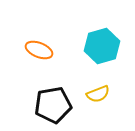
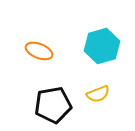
orange ellipse: moved 1 px down
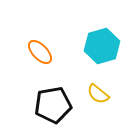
orange ellipse: moved 1 px right, 1 px down; rotated 24 degrees clockwise
yellow semicircle: rotated 60 degrees clockwise
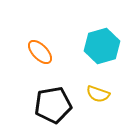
yellow semicircle: rotated 20 degrees counterclockwise
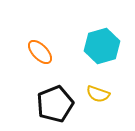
black pentagon: moved 2 px right, 1 px up; rotated 12 degrees counterclockwise
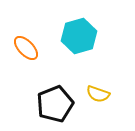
cyan hexagon: moved 23 px left, 10 px up
orange ellipse: moved 14 px left, 4 px up
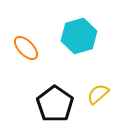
yellow semicircle: rotated 120 degrees clockwise
black pentagon: rotated 15 degrees counterclockwise
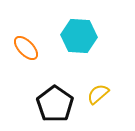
cyan hexagon: rotated 20 degrees clockwise
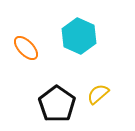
cyan hexagon: rotated 20 degrees clockwise
black pentagon: moved 2 px right
